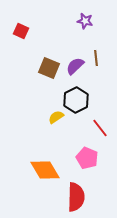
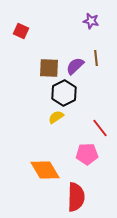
purple star: moved 6 px right
brown square: rotated 20 degrees counterclockwise
black hexagon: moved 12 px left, 7 px up
pink pentagon: moved 4 px up; rotated 25 degrees counterclockwise
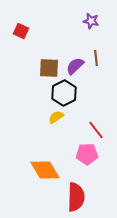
red line: moved 4 px left, 2 px down
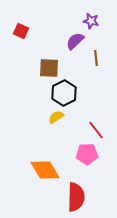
purple semicircle: moved 25 px up
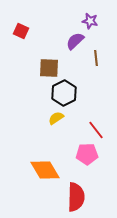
purple star: moved 1 px left
yellow semicircle: moved 1 px down
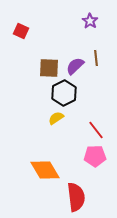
purple star: rotated 21 degrees clockwise
purple semicircle: moved 25 px down
pink pentagon: moved 8 px right, 2 px down
red semicircle: rotated 8 degrees counterclockwise
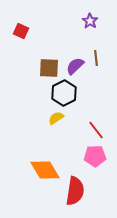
red semicircle: moved 1 px left, 6 px up; rotated 16 degrees clockwise
